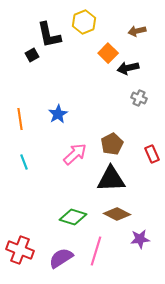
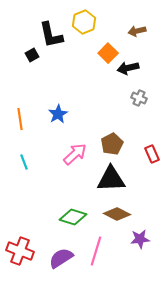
black L-shape: moved 2 px right
red cross: moved 1 px down
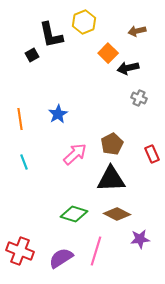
green diamond: moved 1 px right, 3 px up
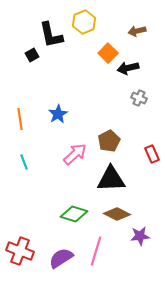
brown pentagon: moved 3 px left, 3 px up
purple star: moved 3 px up
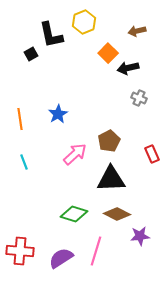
black square: moved 1 px left, 1 px up
red cross: rotated 16 degrees counterclockwise
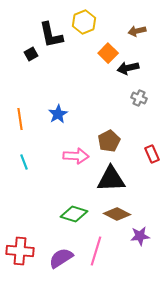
pink arrow: moved 1 px right, 2 px down; rotated 45 degrees clockwise
